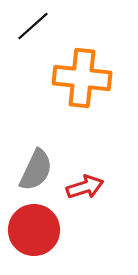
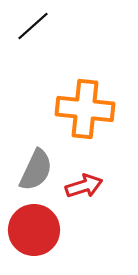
orange cross: moved 3 px right, 31 px down
red arrow: moved 1 px left, 1 px up
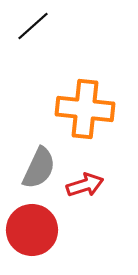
gray semicircle: moved 3 px right, 2 px up
red arrow: moved 1 px right, 1 px up
red circle: moved 2 px left
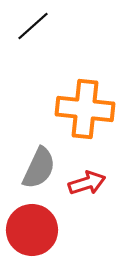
red arrow: moved 2 px right, 2 px up
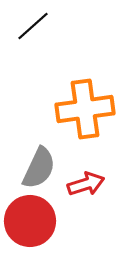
orange cross: rotated 14 degrees counterclockwise
red arrow: moved 1 px left, 1 px down
red circle: moved 2 px left, 9 px up
